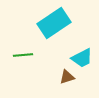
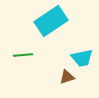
cyan rectangle: moved 3 px left, 2 px up
cyan trapezoid: rotated 15 degrees clockwise
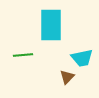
cyan rectangle: moved 4 px down; rotated 56 degrees counterclockwise
brown triangle: rotated 28 degrees counterclockwise
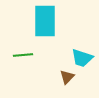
cyan rectangle: moved 6 px left, 4 px up
cyan trapezoid: rotated 30 degrees clockwise
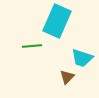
cyan rectangle: moved 12 px right; rotated 24 degrees clockwise
green line: moved 9 px right, 9 px up
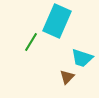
green line: moved 1 px left, 4 px up; rotated 54 degrees counterclockwise
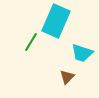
cyan rectangle: moved 1 px left
cyan trapezoid: moved 5 px up
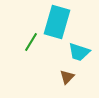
cyan rectangle: moved 1 px right, 1 px down; rotated 8 degrees counterclockwise
cyan trapezoid: moved 3 px left, 1 px up
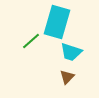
green line: moved 1 px up; rotated 18 degrees clockwise
cyan trapezoid: moved 8 px left
